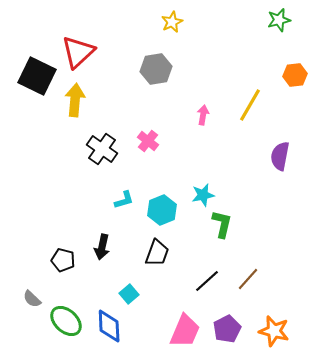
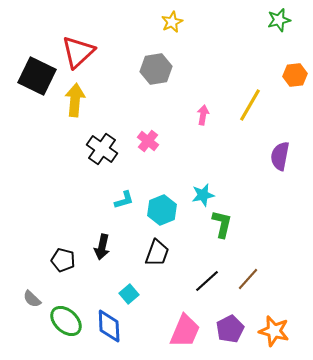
purple pentagon: moved 3 px right
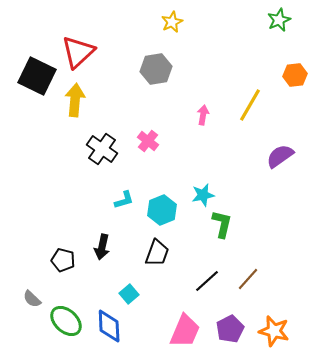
green star: rotated 10 degrees counterclockwise
purple semicircle: rotated 44 degrees clockwise
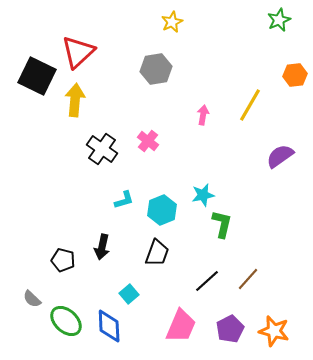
pink trapezoid: moved 4 px left, 5 px up
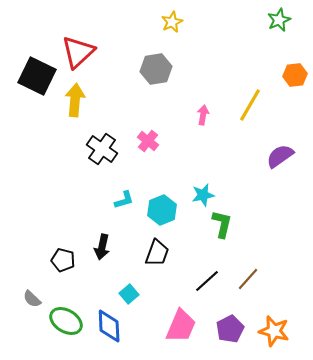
green ellipse: rotated 12 degrees counterclockwise
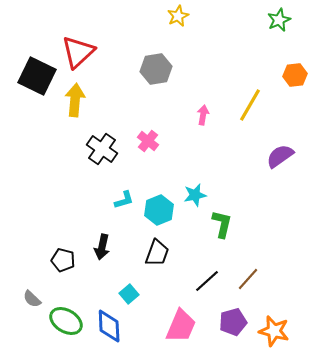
yellow star: moved 6 px right, 6 px up
cyan star: moved 8 px left
cyan hexagon: moved 3 px left
purple pentagon: moved 3 px right, 7 px up; rotated 12 degrees clockwise
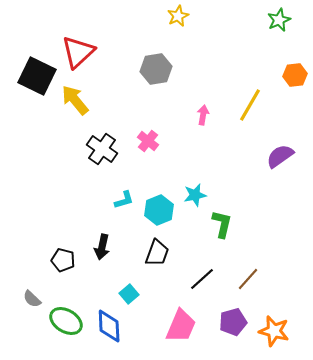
yellow arrow: rotated 44 degrees counterclockwise
black line: moved 5 px left, 2 px up
